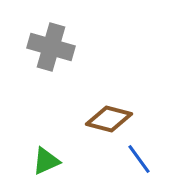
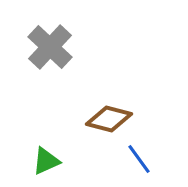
gray cross: moved 1 px left; rotated 27 degrees clockwise
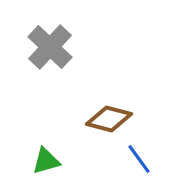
green triangle: rotated 8 degrees clockwise
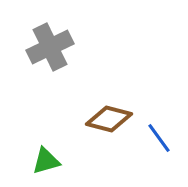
gray cross: rotated 21 degrees clockwise
blue line: moved 20 px right, 21 px up
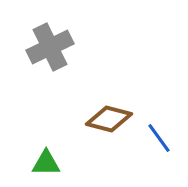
green triangle: moved 2 px down; rotated 16 degrees clockwise
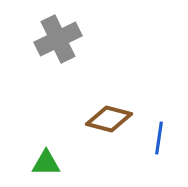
gray cross: moved 8 px right, 8 px up
blue line: rotated 44 degrees clockwise
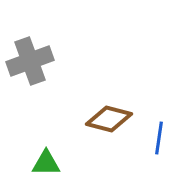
gray cross: moved 28 px left, 22 px down; rotated 6 degrees clockwise
